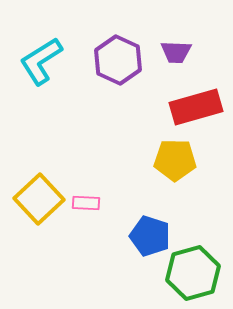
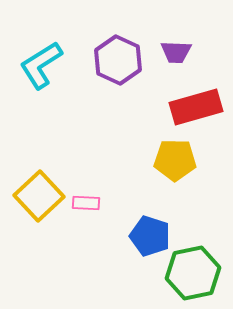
cyan L-shape: moved 4 px down
yellow square: moved 3 px up
green hexagon: rotated 4 degrees clockwise
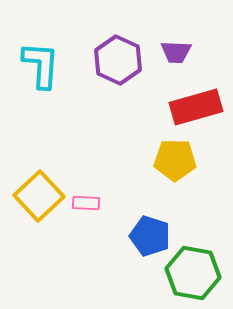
cyan L-shape: rotated 126 degrees clockwise
green hexagon: rotated 22 degrees clockwise
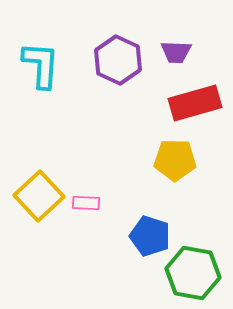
red rectangle: moved 1 px left, 4 px up
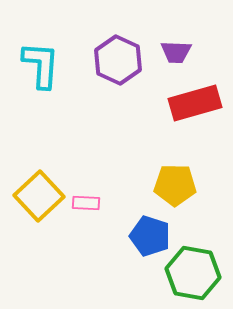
yellow pentagon: moved 25 px down
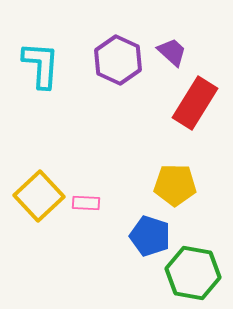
purple trapezoid: moved 4 px left; rotated 140 degrees counterclockwise
red rectangle: rotated 42 degrees counterclockwise
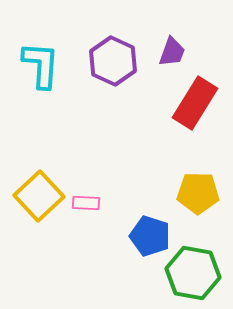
purple trapezoid: rotated 68 degrees clockwise
purple hexagon: moved 5 px left, 1 px down
yellow pentagon: moved 23 px right, 8 px down
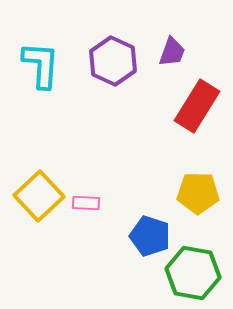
red rectangle: moved 2 px right, 3 px down
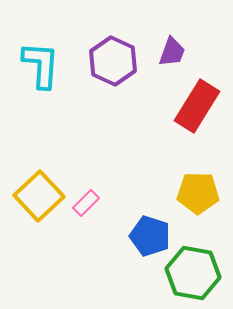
pink rectangle: rotated 48 degrees counterclockwise
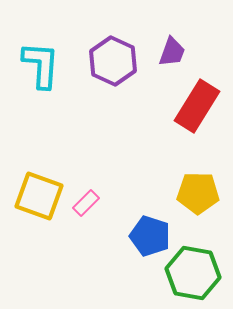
yellow square: rotated 27 degrees counterclockwise
